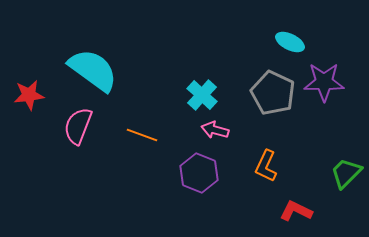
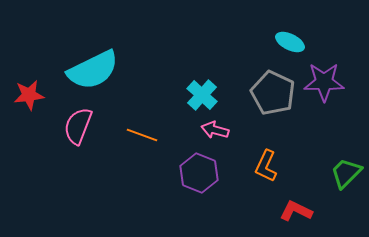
cyan semicircle: rotated 118 degrees clockwise
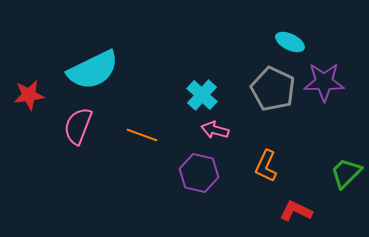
gray pentagon: moved 4 px up
purple hexagon: rotated 9 degrees counterclockwise
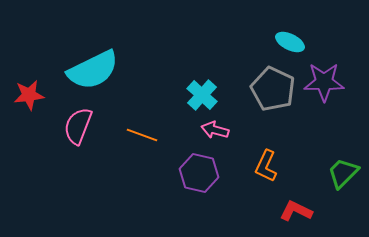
green trapezoid: moved 3 px left
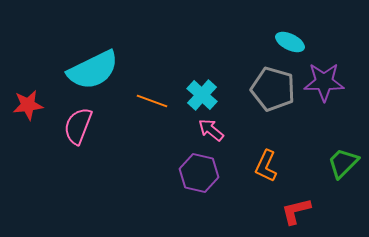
gray pentagon: rotated 9 degrees counterclockwise
red star: moved 1 px left, 10 px down
pink arrow: moved 4 px left; rotated 24 degrees clockwise
orange line: moved 10 px right, 34 px up
green trapezoid: moved 10 px up
red L-shape: rotated 40 degrees counterclockwise
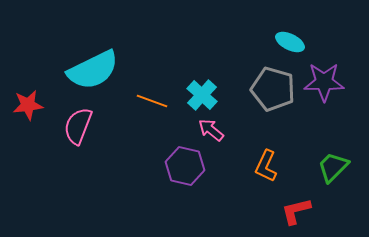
green trapezoid: moved 10 px left, 4 px down
purple hexagon: moved 14 px left, 7 px up
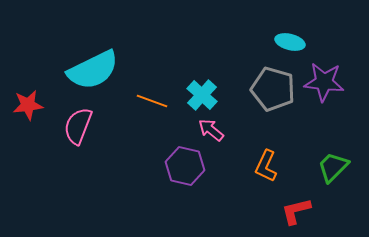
cyan ellipse: rotated 12 degrees counterclockwise
purple star: rotated 6 degrees clockwise
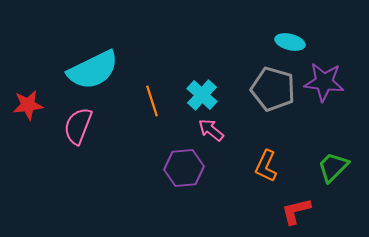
orange line: rotated 52 degrees clockwise
purple hexagon: moved 1 px left, 2 px down; rotated 18 degrees counterclockwise
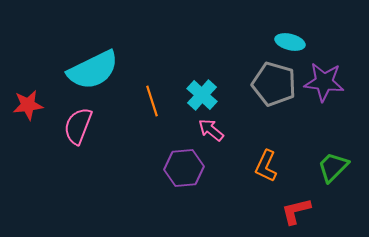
gray pentagon: moved 1 px right, 5 px up
